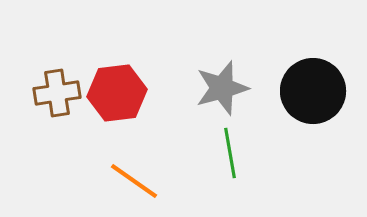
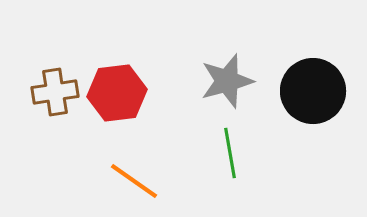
gray star: moved 5 px right, 7 px up
brown cross: moved 2 px left, 1 px up
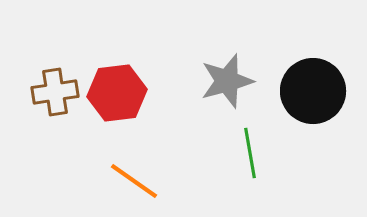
green line: moved 20 px right
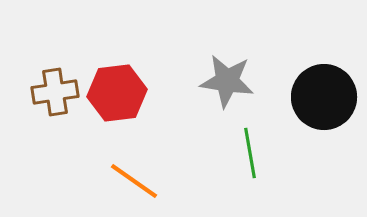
gray star: rotated 24 degrees clockwise
black circle: moved 11 px right, 6 px down
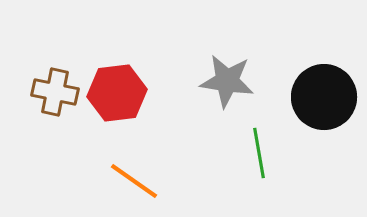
brown cross: rotated 21 degrees clockwise
green line: moved 9 px right
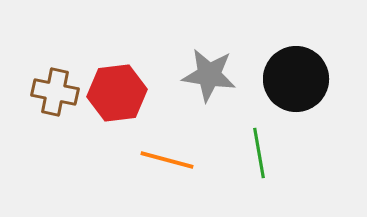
gray star: moved 18 px left, 6 px up
black circle: moved 28 px left, 18 px up
orange line: moved 33 px right, 21 px up; rotated 20 degrees counterclockwise
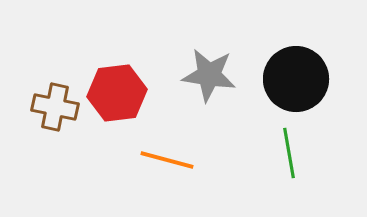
brown cross: moved 15 px down
green line: moved 30 px right
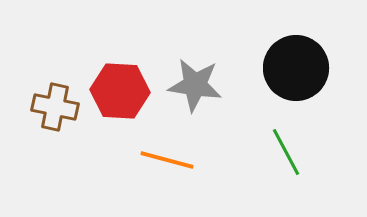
gray star: moved 14 px left, 10 px down
black circle: moved 11 px up
red hexagon: moved 3 px right, 2 px up; rotated 10 degrees clockwise
green line: moved 3 px left, 1 px up; rotated 18 degrees counterclockwise
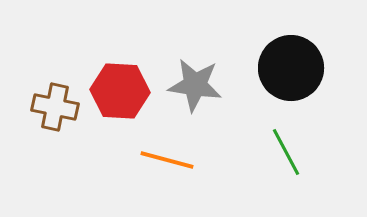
black circle: moved 5 px left
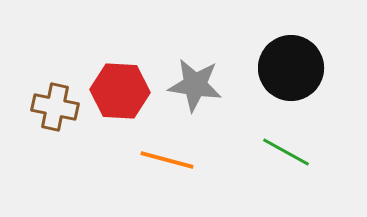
green line: rotated 33 degrees counterclockwise
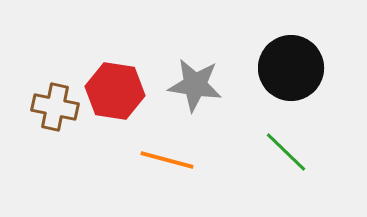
red hexagon: moved 5 px left; rotated 6 degrees clockwise
green line: rotated 15 degrees clockwise
